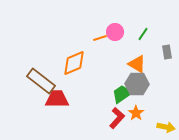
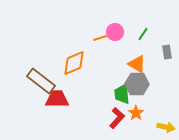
green trapezoid: rotated 60 degrees counterclockwise
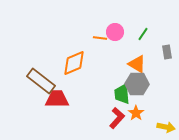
orange line: rotated 24 degrees clockwise
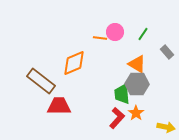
gray rectangle: rotated 32 degrees counterclockwise
red trapezoid: moved 2 px right, 7 px down
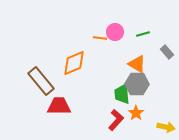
green line: rotated 40 degrees clockwise
brown rectangle: rotated 12 degrees clockwise
red L-shape: moved 1 px left, 2 px down
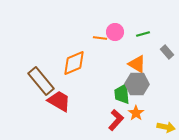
red trapezoid: moved 5 px up; rotated 30 degrees clockwise
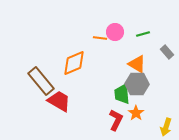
red L-shape: rotated 15 degrees counterclockwise
yellow arrow: rotated 96 degrees clockwise
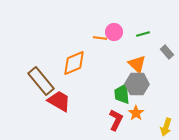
pink circle: moved 1 px left
orange triangle: rotated 12 degrees clockwise
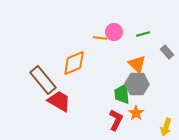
brown rectangle: moved 2 px right, 1 px up
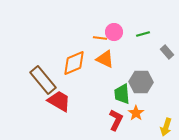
orange triangle: moved 32 px left, 5 px up; rotated 18 degrees counterclockwise
gray hexagon: moved 4 px right, 2 px up
